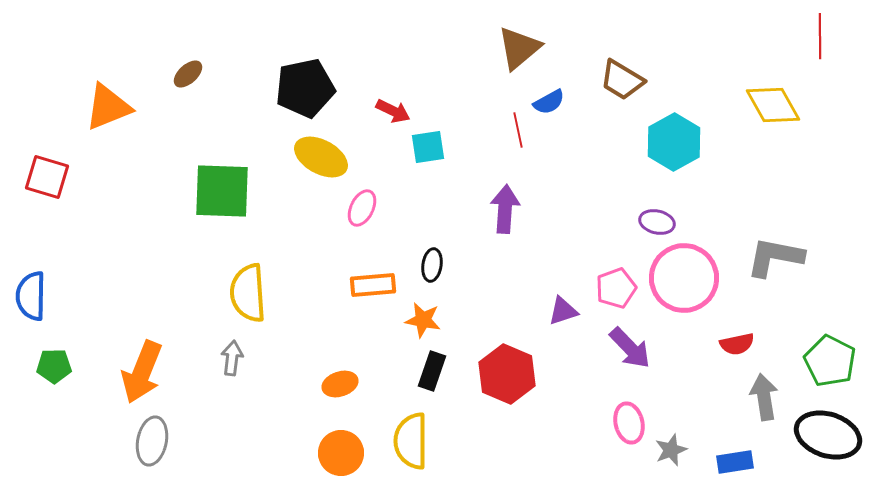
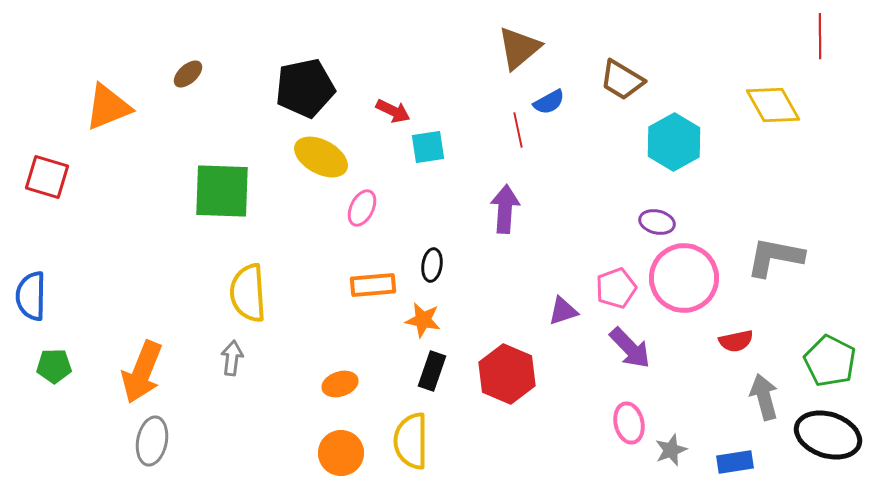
red semicircle at (737, 344): moved 1 px left, 3 px up
gray arrow at (764, 397): rotated 6 degrees counterclockwise
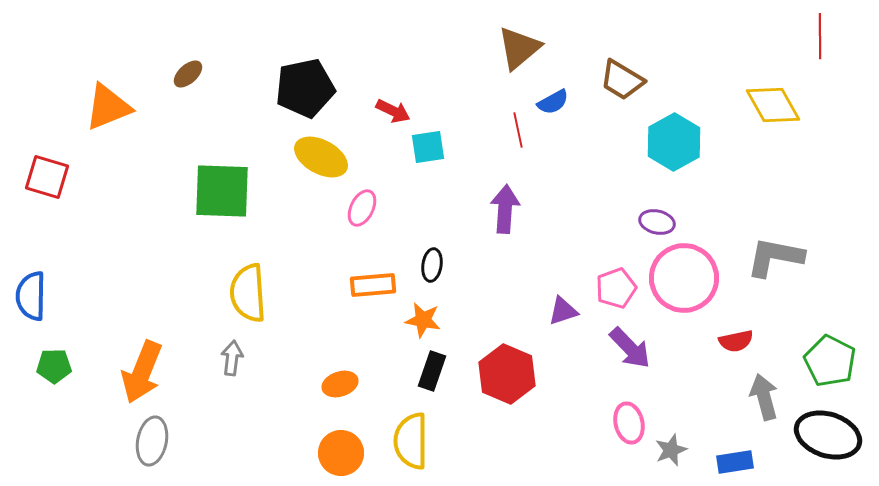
blue semicircle at (549, 102): moved 4 px right
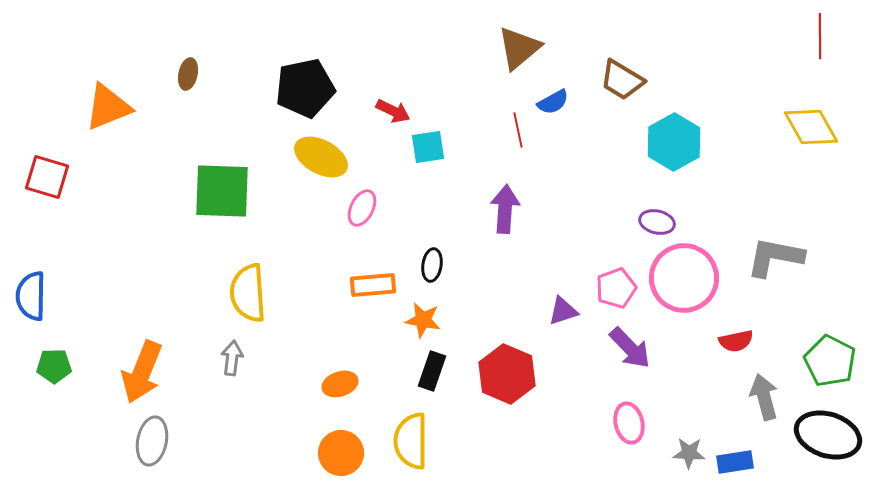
brown ellipse at (188, 74): rotated 36 degrees counterclockwise
yellow diamond at (773, 105): moved 38 px right, 22 px down
gray star at (671, 450): moved 18 px right, 3 px down; rotated 24 degrees clockwise
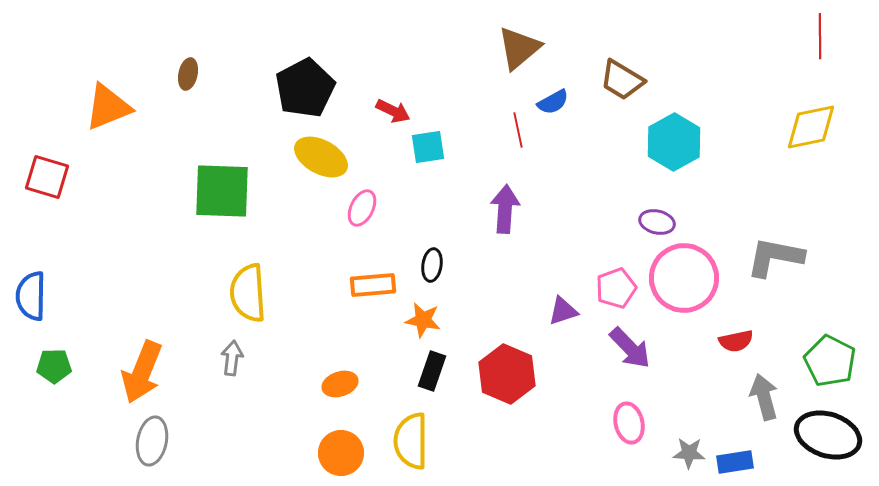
black pentagon at (305, 88): rotated 16 degrees counterclockwise
yellow diamond at (811, 127): rotated 72 degrees counterclockwise
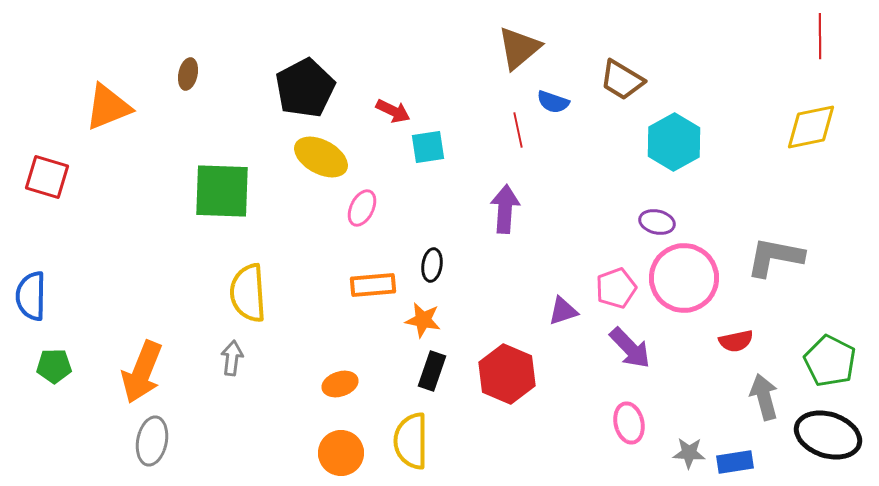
blue semicircle at (553, 102): rotated 48 degrees clockwise
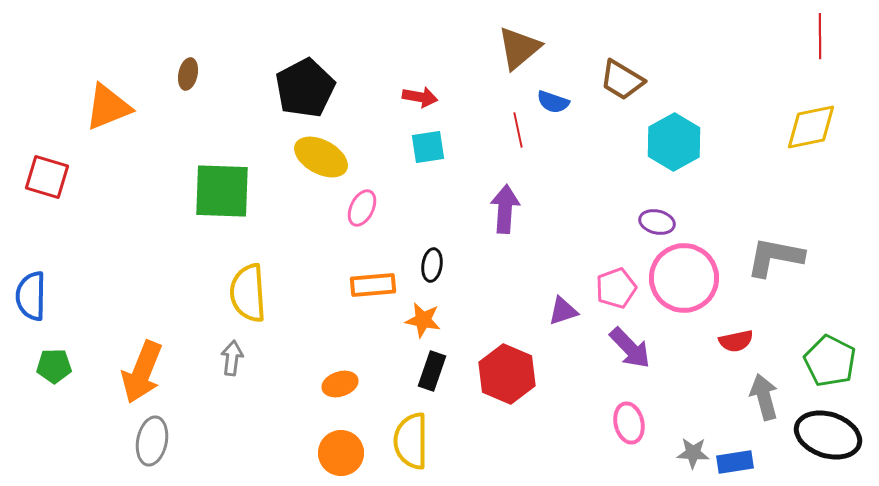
red arrow at (393, 111): moved 27 px right, 14 px up; rotated 16 degrees counterclockwise
gray star at (689, 453): moved 4 px right
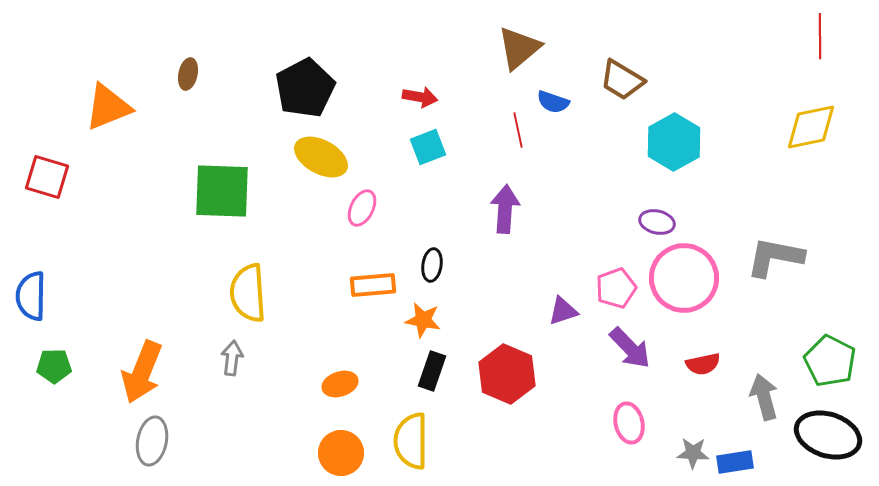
cyan square at (428, 147): rotated 12 degrees counterclockwise
red semicircle at (736, 341): moved 33 px left, 23 px down
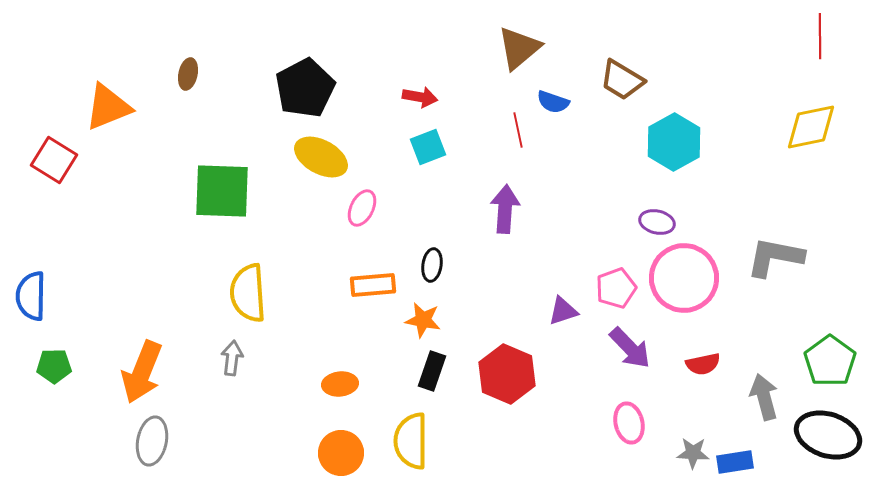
red square at (47, 177): moved 7 px right, 17 px up; rotated 15 degrees clockwise
green pentagon at (830, 361): rotated 9 degrees clockwise
orange ellipse at (340, 384): rotated 12 degrees clockwise
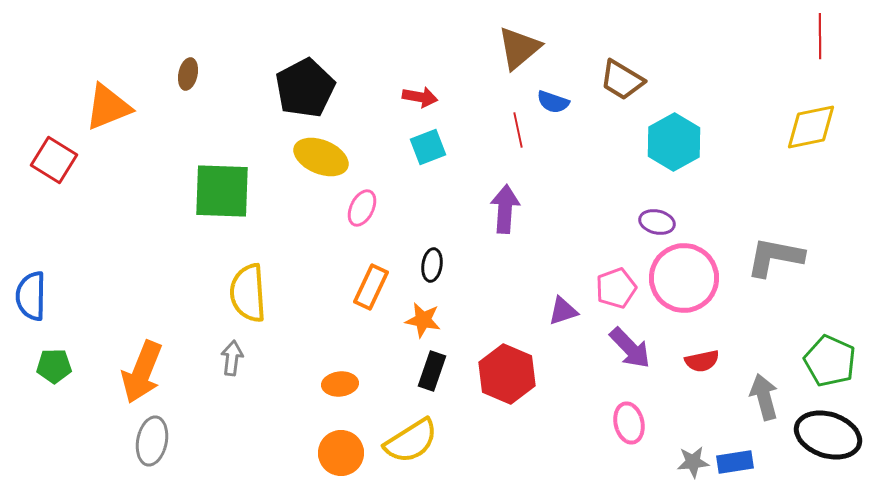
yellow ellipse at (321, 157): rotated 6 degrees counterclockwise
orange rectangle at (373, 285): moved 2 px left, 2 px down; rotated 60 degrees counterclockwise
green pentagon at (830, 361): rotated 12 degrees counterclockwise
red semicircle at (703, 364): moved 1 px left, 3 px up
yellow semicircle at (411, 441): rotated 122 degrees counterclockwise
gray star at (693, 453): moved 9 px down; rotated 8 degrees counterclockwise
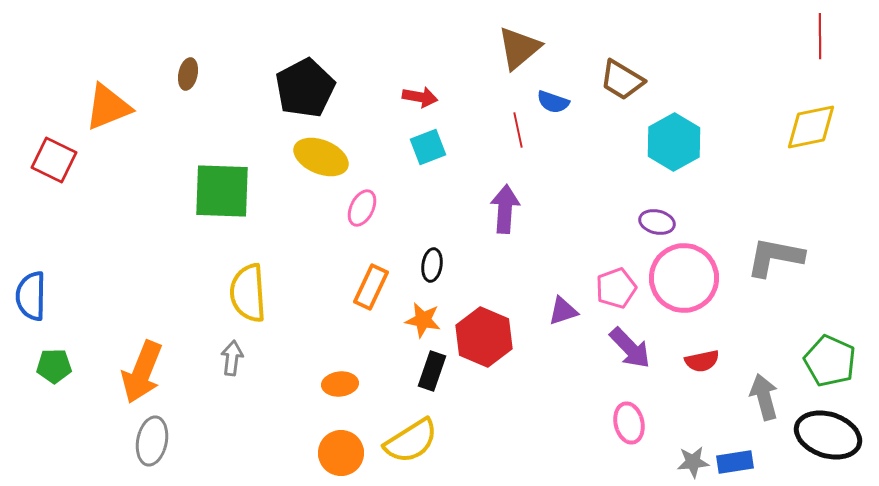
red square at (54, 160): rotated 6 degrees counterclockwise
red hexagon at (507, 374): moved 23 px left, 37 px up
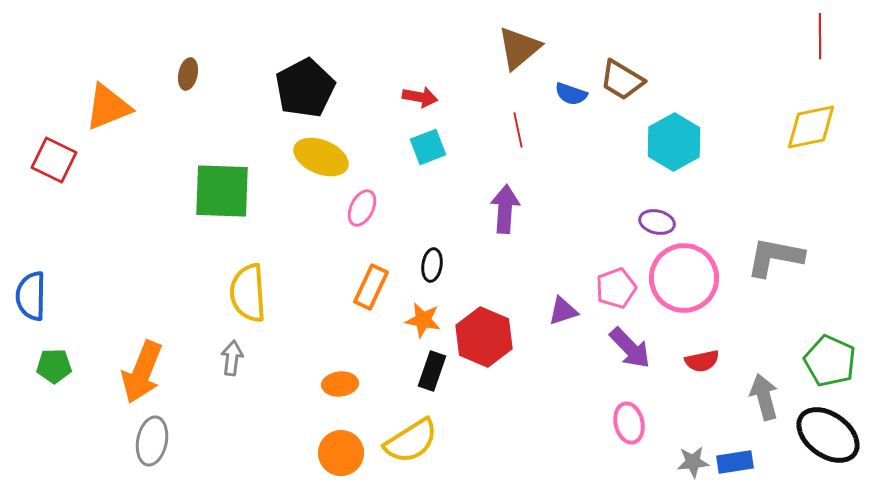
blue semicircle at (553, 102): moved 18 px right, 8 px up
black ellipse at (828, 435): rotated 18 degrees clockwise
